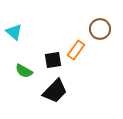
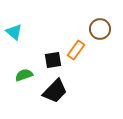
green semicircle: moved 4 px down; rotated 132 degrees clockwise
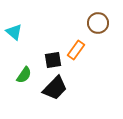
brown circle: moved 2 px left, 6 px up
green semicircle: rotated 144 degrees clockwise
black trapezoid: moved 3 px up
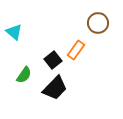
black square: rotated 30 degrees counterclockwise
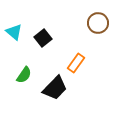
orange rectangle: moved 13 px down
black square: moved 10 px left, 22 px up
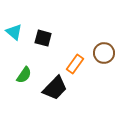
brown circle: moved 6 px right, 30 px down
black square: rotated 36 degrees counterclockwise
orange rectangle: moved 1 px left, 1 px down
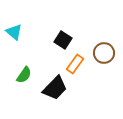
black square: moved 20 px right, 2 px down; rotated 18 degrees clockwise
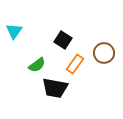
cyan triangle: moved 1 px up; rotated 24 degrees clockwise
green semicircle: moved 13 px right, 10 px up; rotated 18 degrees clockwise
black trapezoid: rotated 56 degrees clockwise
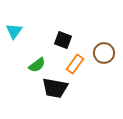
black square: rotated 12 degrees counterclockwise
